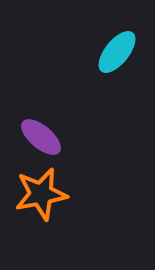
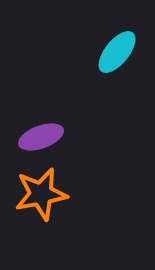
purple ellipse: rotated 60 degrees counterclockwise
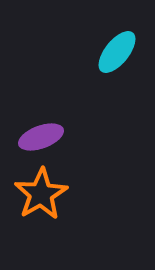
orange star: rotated 20 degrees counterclockwise
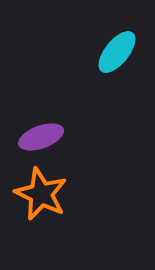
orange star: rotated 16 degrees counterclockwise
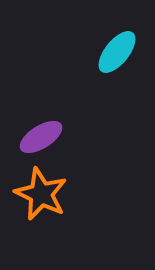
purple ellipse: rotated 12 degrees counterclockwise
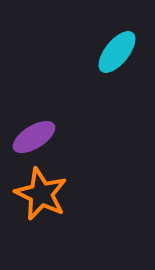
purple ellipse: moved 7 px left
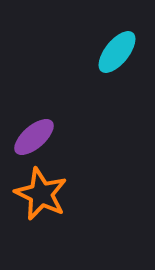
purple ellipse: rotated 9 degrees counterclockwise
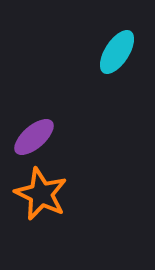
cyan ellipse: rotated 6 degrees counterclockwise
